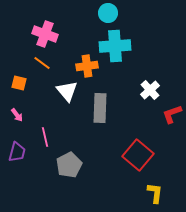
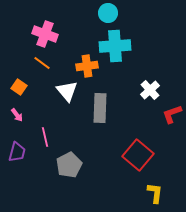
orange square: moved 4 px down; rotated 21 degrees clockwise
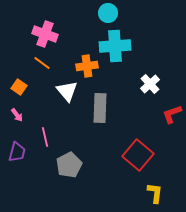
white cross: moved 6 px up
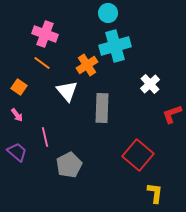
cyan cross: rotated 12 degrees counterclockwise
orange cross: moved 1 px up; rotated 25 degrees counterclockwise
gray rectangle: moved 2 px right
purple trapezoid: rotated 65 degrees counterclockwise
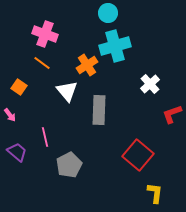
gray rectangle: moved 3 px left, 2 px down
pink arrow: moved 7 px left
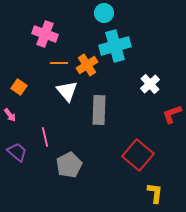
cyan circle: moved 4 px left
orange line: moved 17 px right; rotated 36 degrees counterclockwise
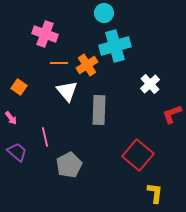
pink arrow: moved 1 px right, 3 px down
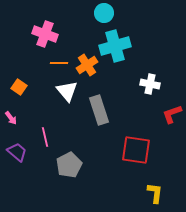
white cross: rotated 36 degrees counterclockwise
gray rectangle: rotated 20 degrees counterclockwise
red square: moved 2 px left, 5 px up; rotated 32 degrees counterclockwise
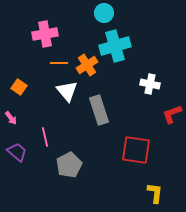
pink cross: rotated 30 degrees counterclockwise
